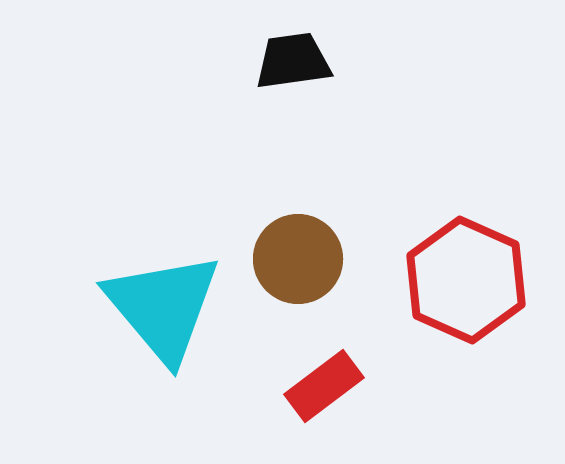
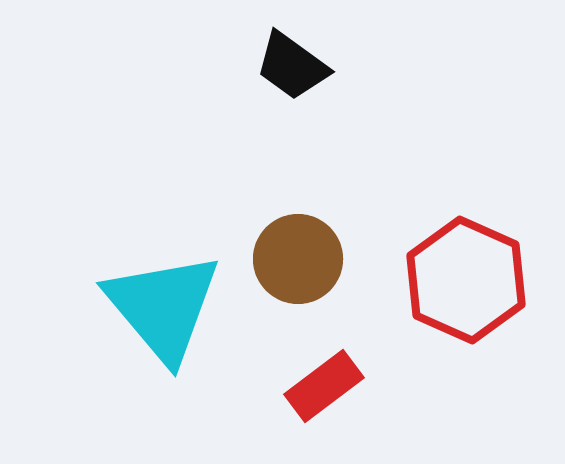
black trapezoid: moved 1 px left, 5 px down; rotated 136 degrees counterclockwise
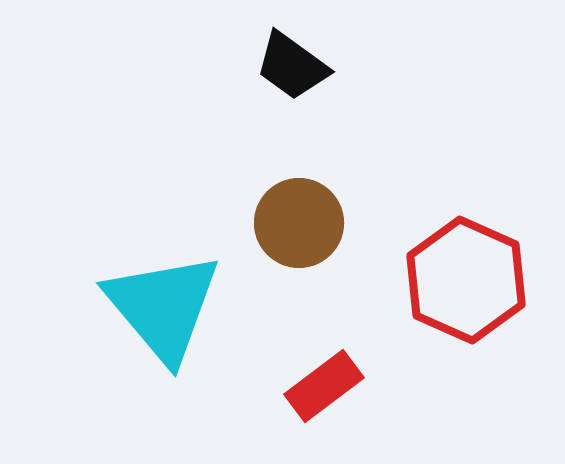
brown circle: moved 1 px right, 36 px up
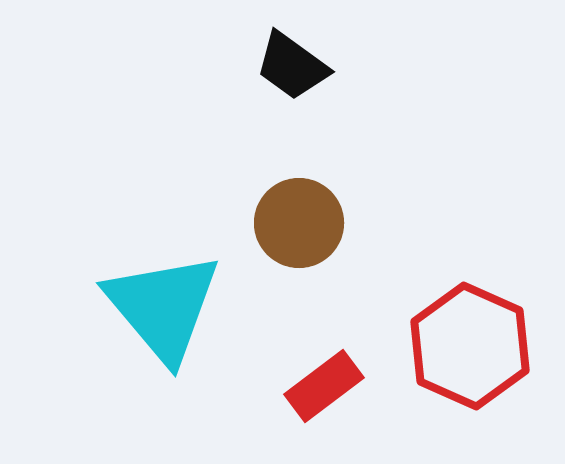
red hexagon: moved 4 px right, 66 px down
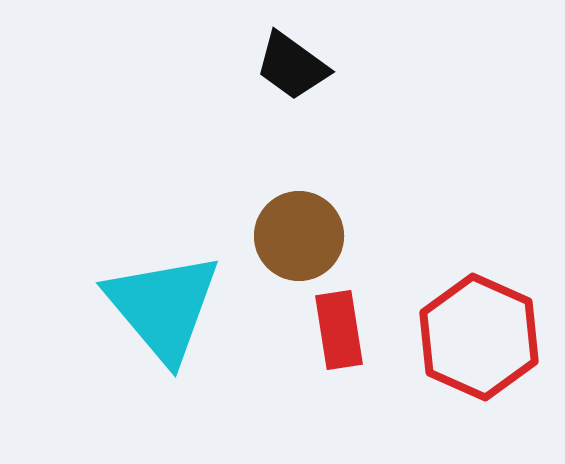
brown circle: moved 13 px down
red hexagon: moved 9 px right, 9 px up
red rectangle: moved 15 px right, 56 px up; rotated 62 degrees counterclockwise
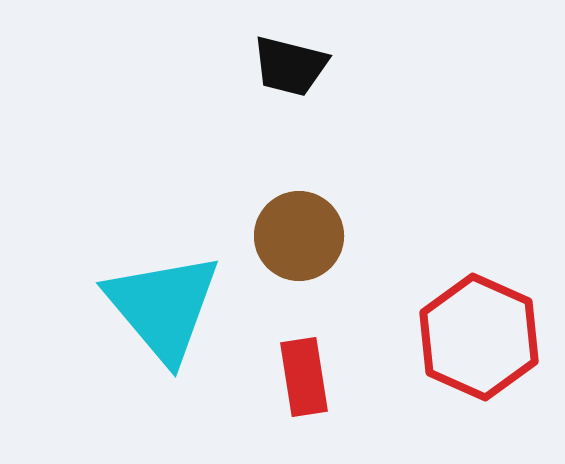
black trapezoid: moved 2 px left; rotated 22 degrees counterclockwise
red rectangle: moved 35 px left, 47 px down
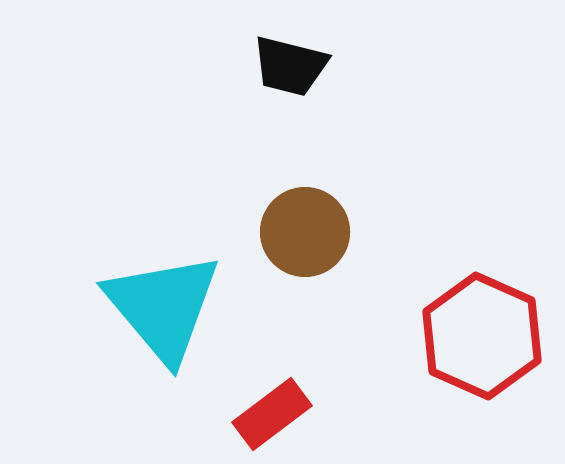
brown circle: moved 6 px right, 4 px up
red hexagon: moved 3 px right, 1 px up
red rectangle: moved 32 px left, 37 px down; rotated 62 degrees clockwise
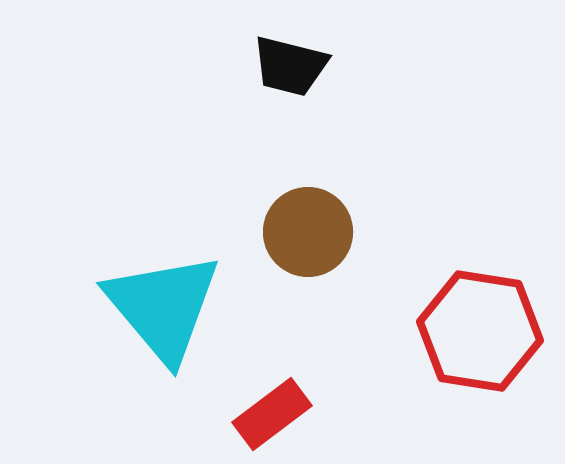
brown circle: moved 3 px right
red hexagon: moved 2 px left, 5 px up; rotated 15 degrees counterclockwise
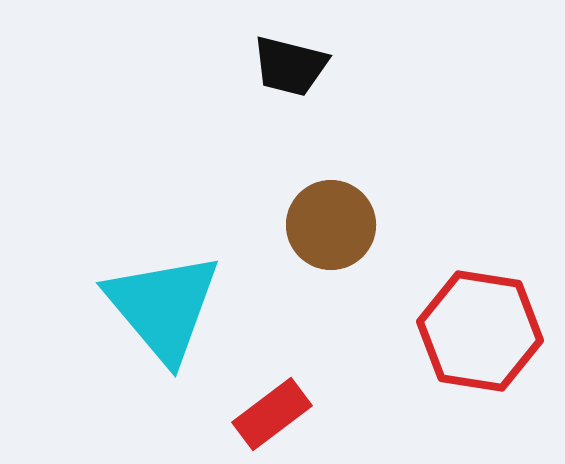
brown circle: moved 23 px right, 7 px up
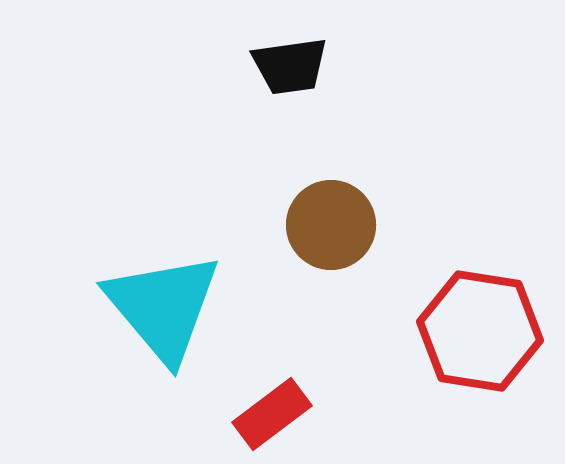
black trapezoid: rotated 22 degrees counterclockwise
